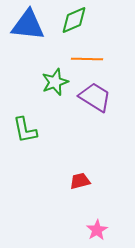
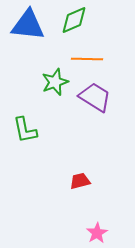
pink star: moved 3 px down
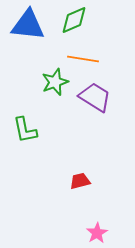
orange line: moved 4 px left; rotated 8 degrees clockwise
